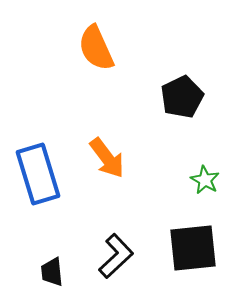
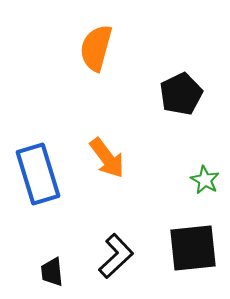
orange semicircle: rotated 39 degrees clockwise
black pentagon: moved 1 px left, 3 px up
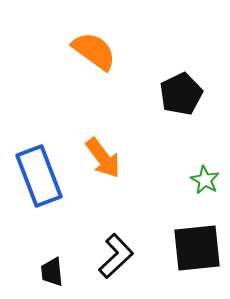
orange semicircle: moved 2 px left, 3 px down; rotated 111 degrees clockwise
orange arrow: moved 4 px left
blue rectangle: moved 1 px right, 2 px down; rotated 4 degrees counterclockwise
black square: moved 4 px right
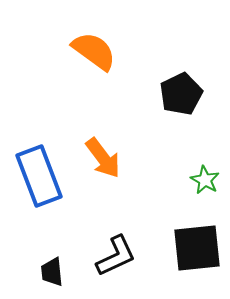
black L-shape: rotated 18 degrees clockwise
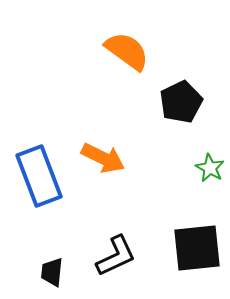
orange semicircle: moved 33 px right
black pentagon: moved 8 px down
orange arrow: rotated 27 degrees counterclockwise
green star: moved 5 px right, 12 px up
black trapezoid: rotated 12 degrees clockwise
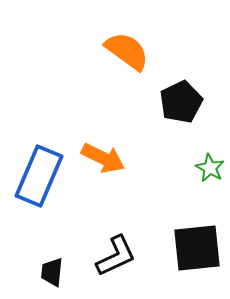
blue rectangle: rotated 44 degrees clockwise
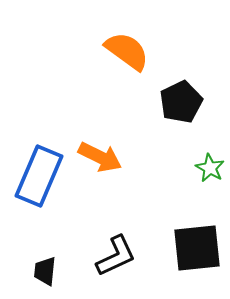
orange arrow: moved 3 px left, 1 px up
black trapezoid: moved 7 px left, 1 px up
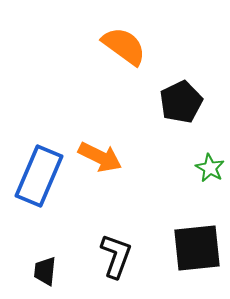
orange semicircle: moved 3 px left, 5 px up
black L-shape: rotated 45 degrees counterclockwise
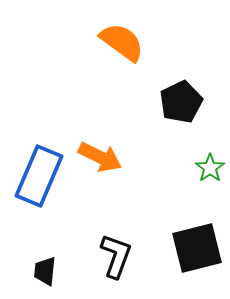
orange semicircle: moved 2 px left, 4 px up
green star: rotated 8 degrees clockwise
black square: rotated 8 degrees counterclockwise
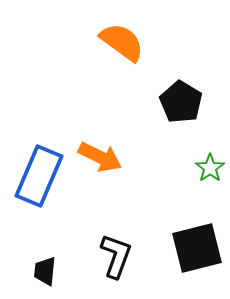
black pentagon: rotated 15 degrees counterclockwise
